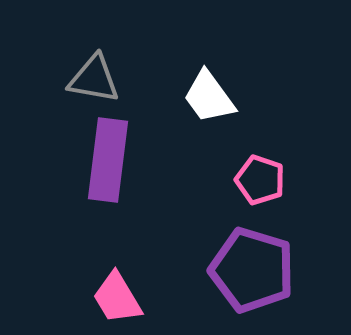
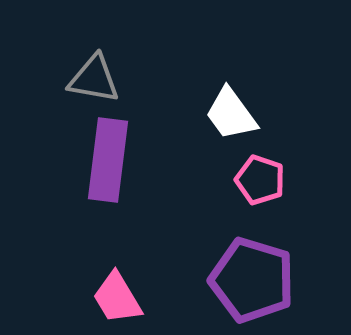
white trapezoid: moved 22 px right, 17 px down
purple pentagon: moved 10 px down
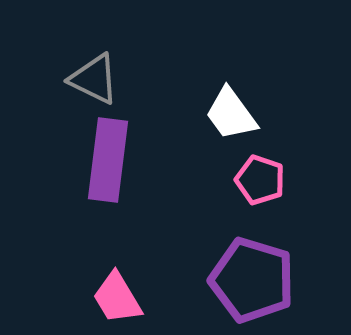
gray triangle: rotated 16 degrees clockwise
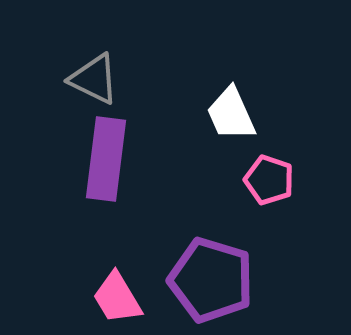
white trapezoid: rotated 12 degrees clockwise
purple rectangle: moved 2 px left, 1 px up
pink pentagon: moved 9 px right
purple pentagon: moved 41 px left
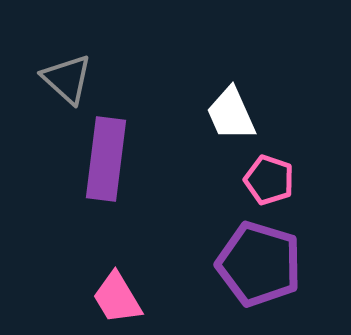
gray triangle: moved 27 px left; rotated 16 degrees clockwise
purple pentagon: moved 48 px right, 16 px up
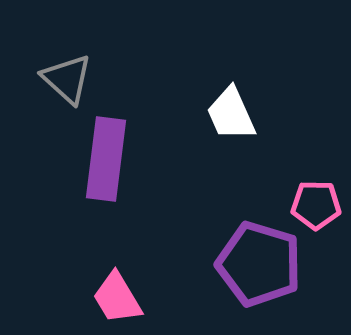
pink pentagon: moved 47 px right, 25 px down; rotated 18 degrees counterclockwise
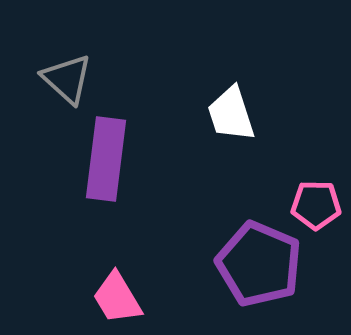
white trapezoid: rotated 6 degrees clockwise
purple pentagon: rotated 6 degrees clockwise
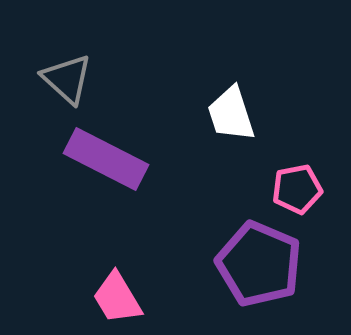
purple rectangle: rotated 70 degrees counterclockwise
pink pentagon: moved 19 px left, 16 px up; rotated 12 degrees counterclockwise
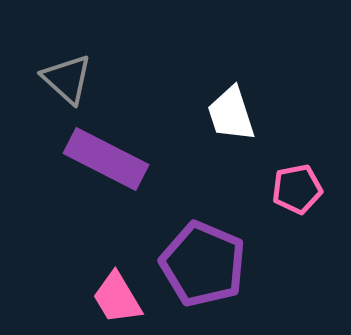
purple pentagon: moved 56 px left
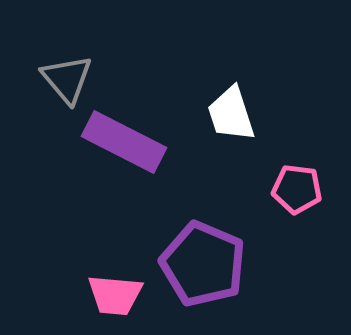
gray triangle: rotated 8 degrees clockwise
purple rectangle: moved 18 px right, 17 px up
pink pentagon: rotated 18 degrees clockwise
pink trapezoid: moved 2 px left, 3 px up; rotated 54 degrees counterclockwise
